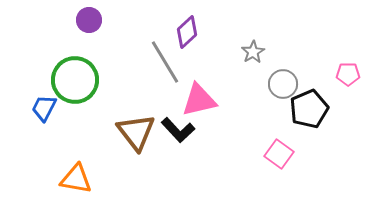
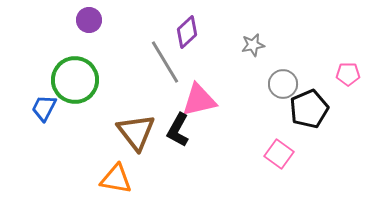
gray star: moved 7 px up; rotated 20 degrees clockwise
black L-shape: rotated 72 degrees clockwise
orange triangle: moved 40 px right
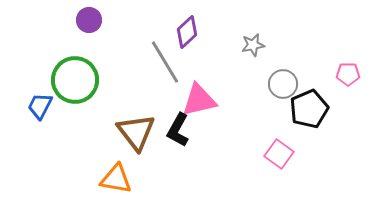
blue trapezoid: moved 4 px left, 2 px up
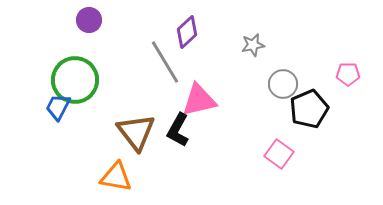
blue trapezoid: moved 18 px right, 1 px down
orange triangle: moved 2 px up
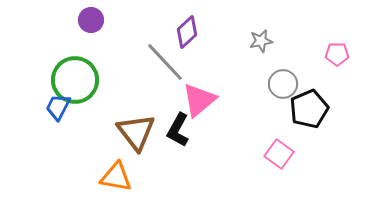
purple circle: moved 2 px right
gray star: moved 8 px right, 4 px up
gray line: rotated 12 degrees counterclockwise
pink pentagon: moved 11 px left, 20 px up
pink triangle: rotated 27 degrees counterclockwise
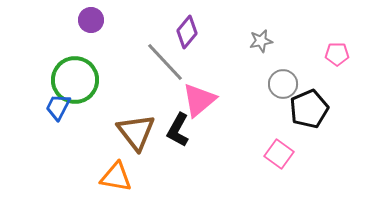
purple diamond: rotated 8 degrees counterclockwise
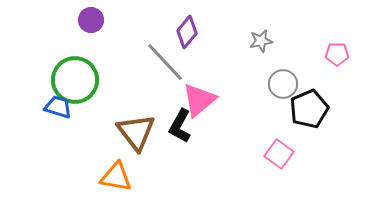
blue trapezoid: rotated 80 degrees clockwise
black L-shape: moved 2 px right, 4 px up
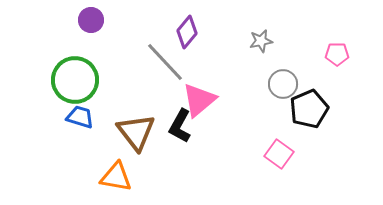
blue trapezoid: moved 22 px right, 10 px down
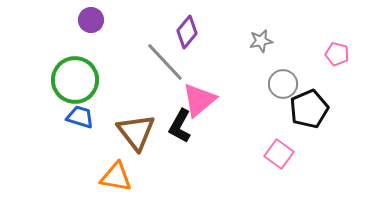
pink pentagon: rotated 15 degrees clockwise
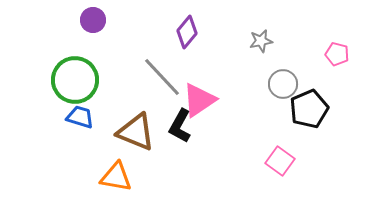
purple circle: moved 2 px right
gray line: moved 3 px left, 15 px down
pink triangle: rotated 6 degrees clockwise
brown triangle: rotated 30 degrees counterclockwise
pink square: moved 1 px right, 7 px down
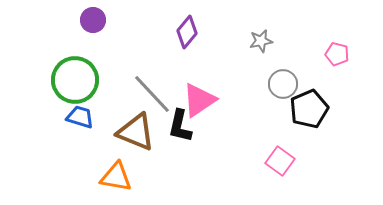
gray line: moved 10 px left, 17 px down
black L-shape: rotated 16 degrees counterclockwise
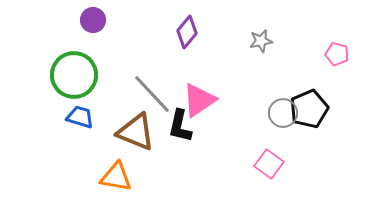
green circle: moved 1 px left, 5 px up
gray circle: moved 29 px down
pink square: moved 11 px left, 3 px down
